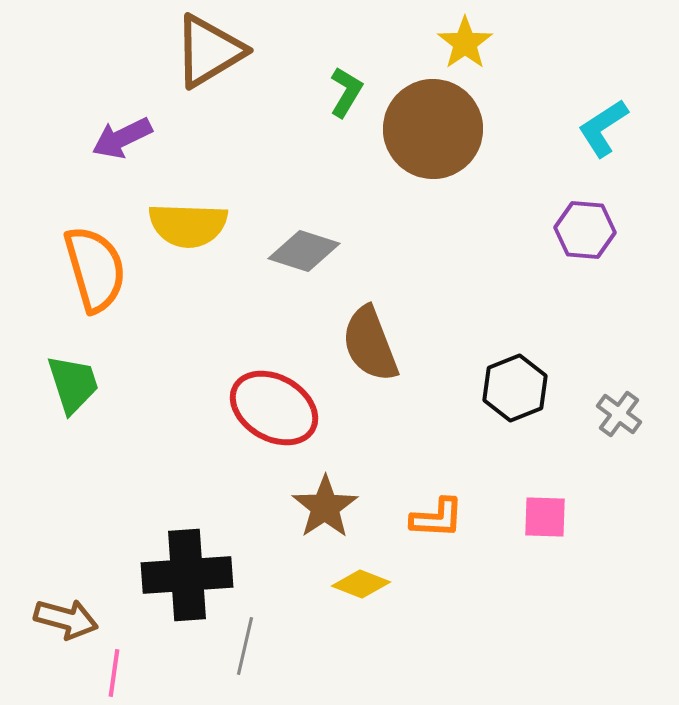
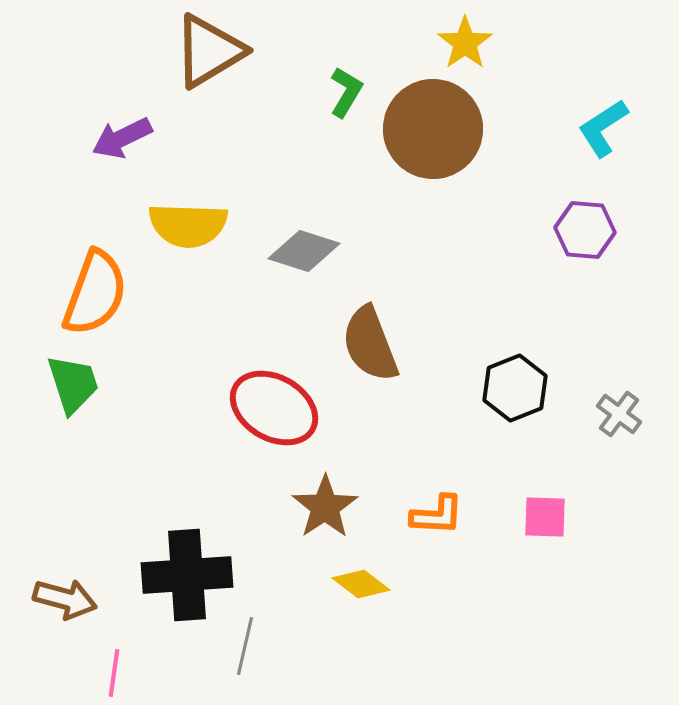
orange semicircle: moved 24 px down; rotated 36 degrees clockwise
orange L-shape: moved 3 px up
yellow diamond: rotated 16 degrees clockwise
brown arrow: moved 1 px left, 20 px up
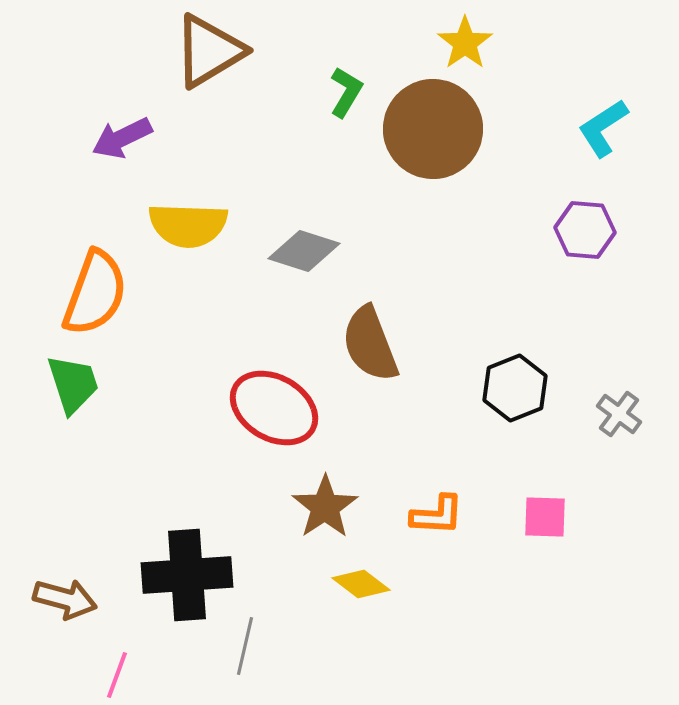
pink line: moved 3 px right, 2 px down; rotated 12 degrees clockwise
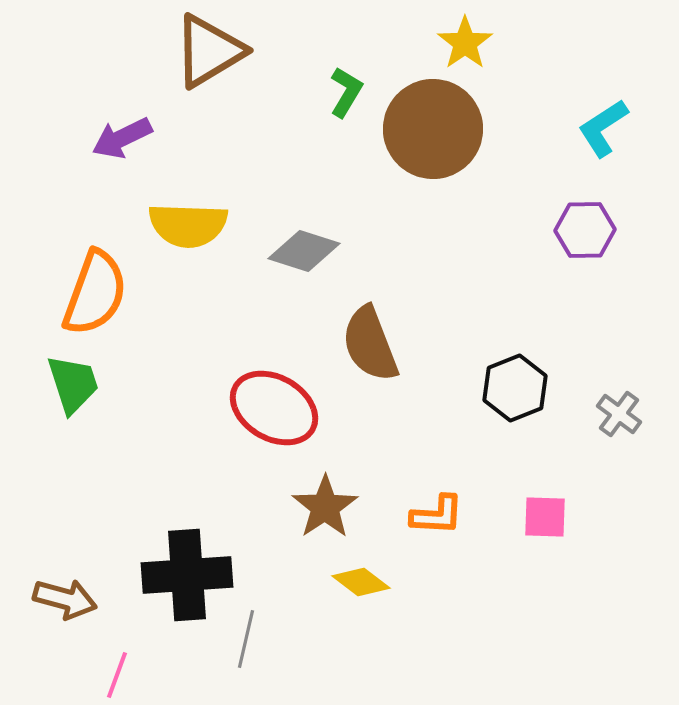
purple hexagon: rotated 6 degrees counterclockwise
yellow diamond: moved 2 px up
gray line: moved 1 px right, 7 px up
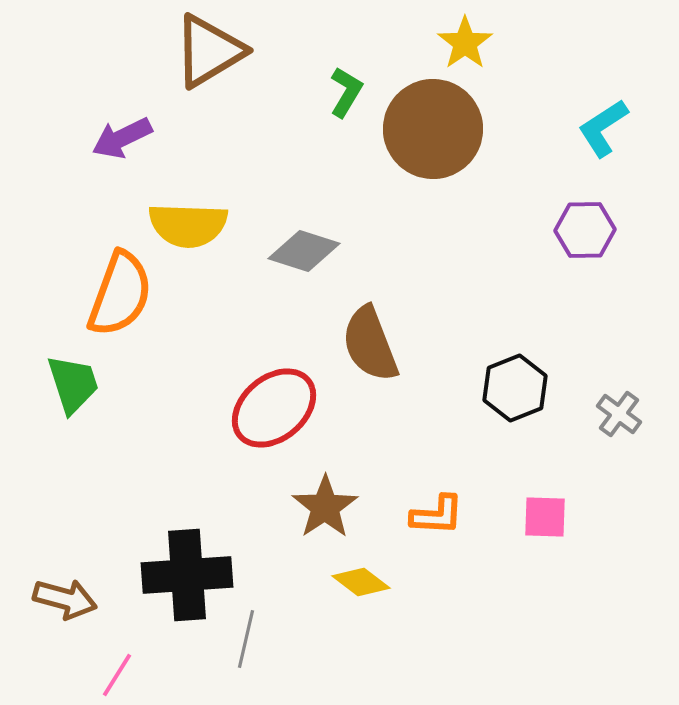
orange semicircle: moved 25 px right, 1 px down
red ellipse: rotated 70 degrees counterclockwise
pink line: rotated 12 degrees clockwise
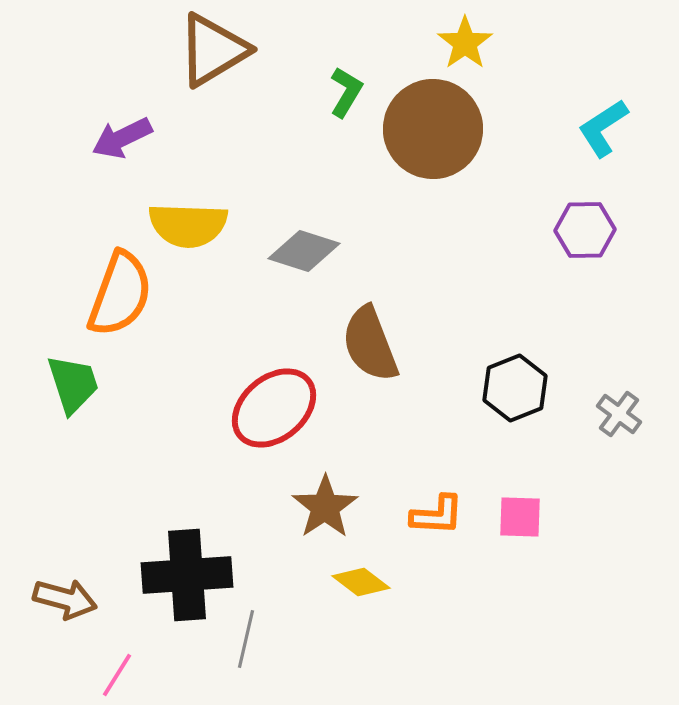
brown triangle: moved 4 px right, 1 px up
pink square: moved 25 px left
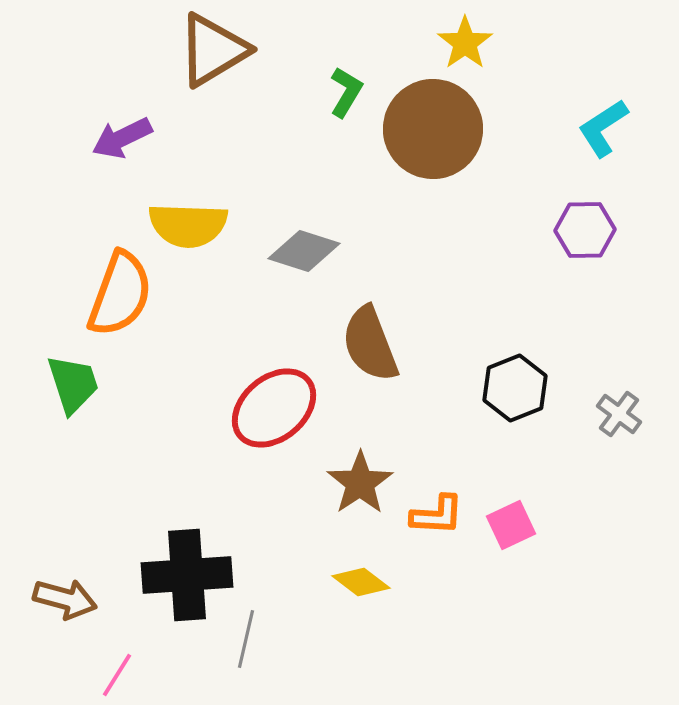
brown star: moved 35 px right, 24 px up
pink square: moved 9 px left, 8 px down; rotated 27 degrees counterclockwise
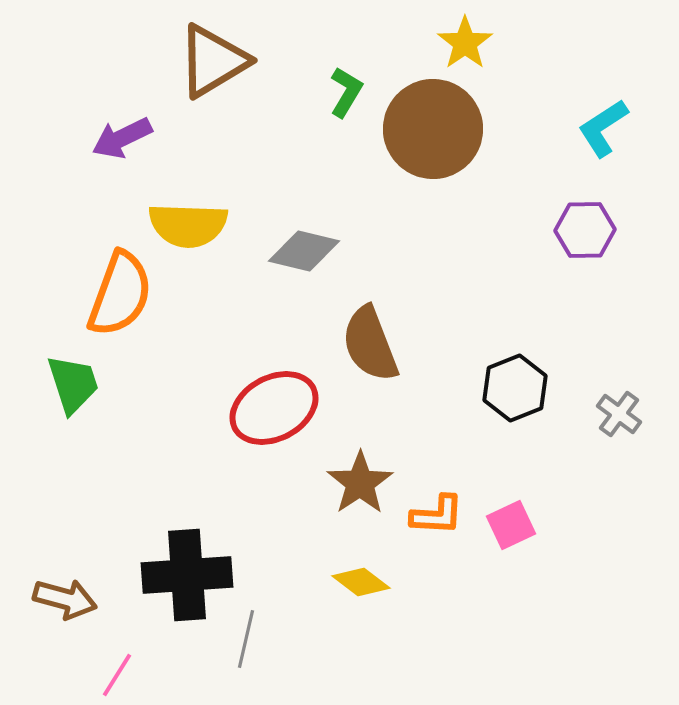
brown triangle: moved 11 px down
gray diamond: rotated 4 degrees counterclockwise
red ellipse: rotated 12 degrees clockwise
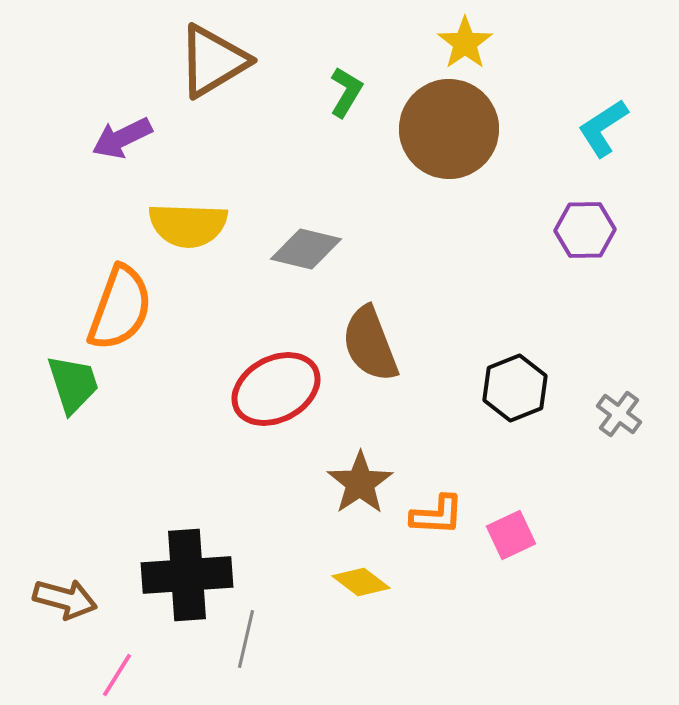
brown circle: moved 16 px right
gray diamond: moved 2 px right, 2 px up
orange semicircle: moved 14 px down
red ellipse: moved 2 px right, 19 px up
pink square: moved 10 px down
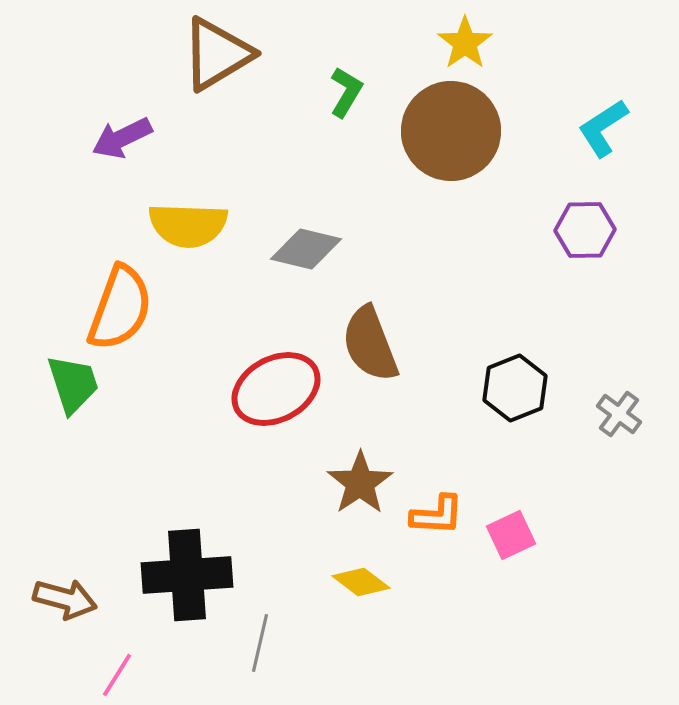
brown triangle: moved 4 px right, 7 px up
brown circle: moved 2 px right, 2 px down
gray line: moved 14 px right, 4 px down
